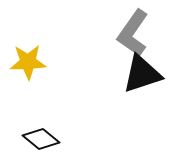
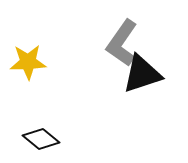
gray L-shape: moved 11 px left, 10 px down
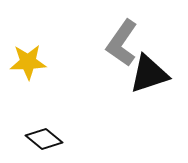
black triangle: moved 7 px right
black diamond: moved 3 px right
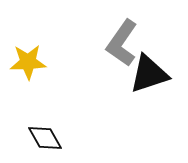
black diamond: moved 1 px right, 1 px up; rotated 21 degrees clockwise
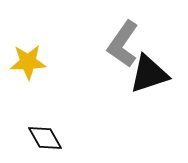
gray L-shape: moved 1 px right, 1 px down
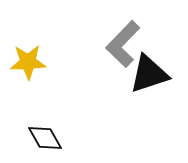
gray L-shape: rotated 9 degrees clockwise
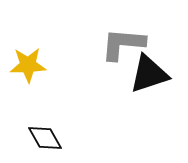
gray L-shape: rotated 51 degrees clockwise
yellow star: moved 3 px down
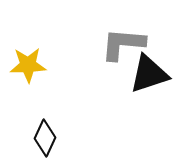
black diamond: rotated 54 degrees clockwise
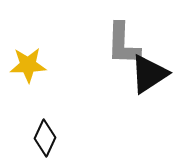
gray L-shape: rotated 93 degrees counterclockwise
black triangle: rotated 15 degrees counterclockwise
